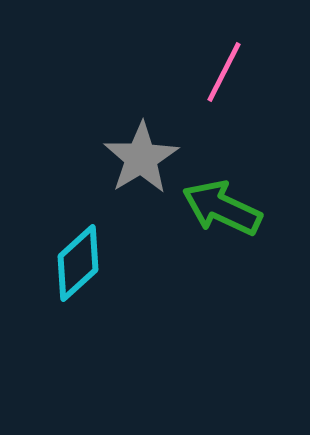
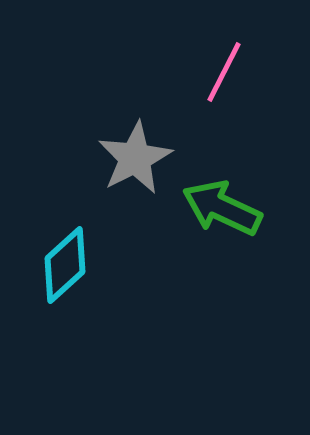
gray star: moved 6 px left; rotated 4 degrees clockwise
cyan diamond: moved 13 px left, 2 px down
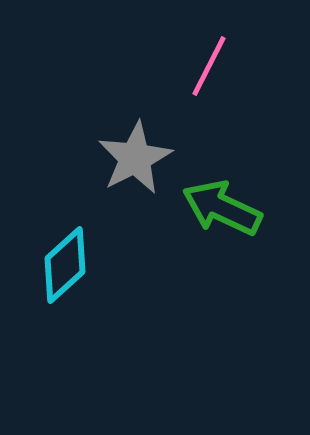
pink line: moved 15 px left, 6 px up
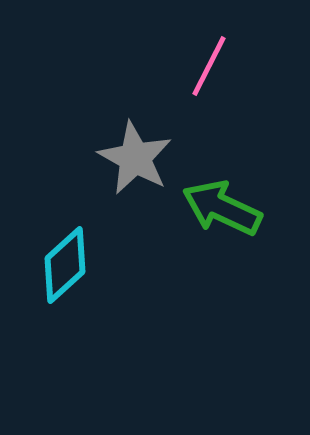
gray star: rotated 16 degrees counterclockwise
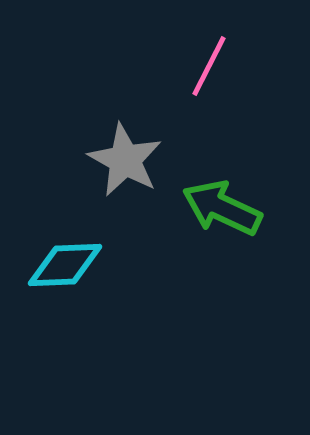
gray star: moved 10 px left, 2 px down
cyan diamond: rotated 40 degrees clockwise
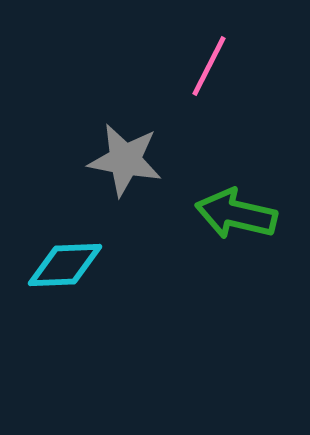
gray star: rotated 18 degrees counterclockwise
green arrow: moved 14 px right, 6 px down; rotated 12 degrees counterclockwise
